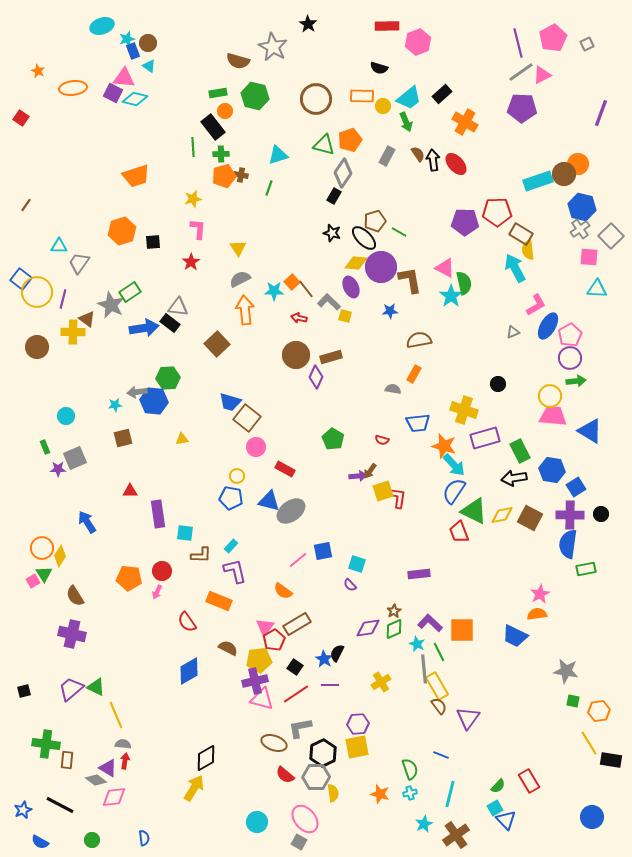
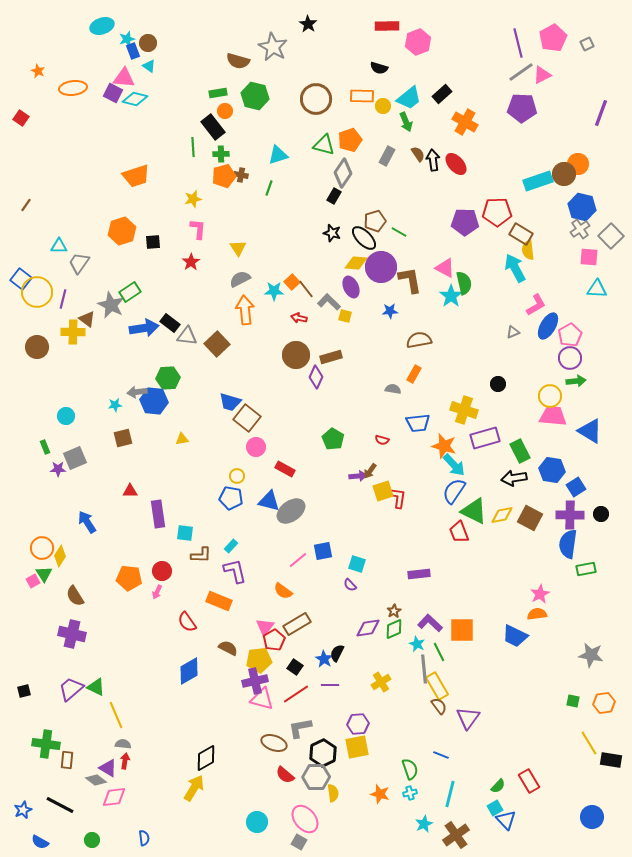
gray triangle at (178, 307): moved 9 px right, 29 px down
gray star at (566, 671): moved 25 px right, 16 px up
orange hexagon at (599, 711): moved 5 px right, 8 px up
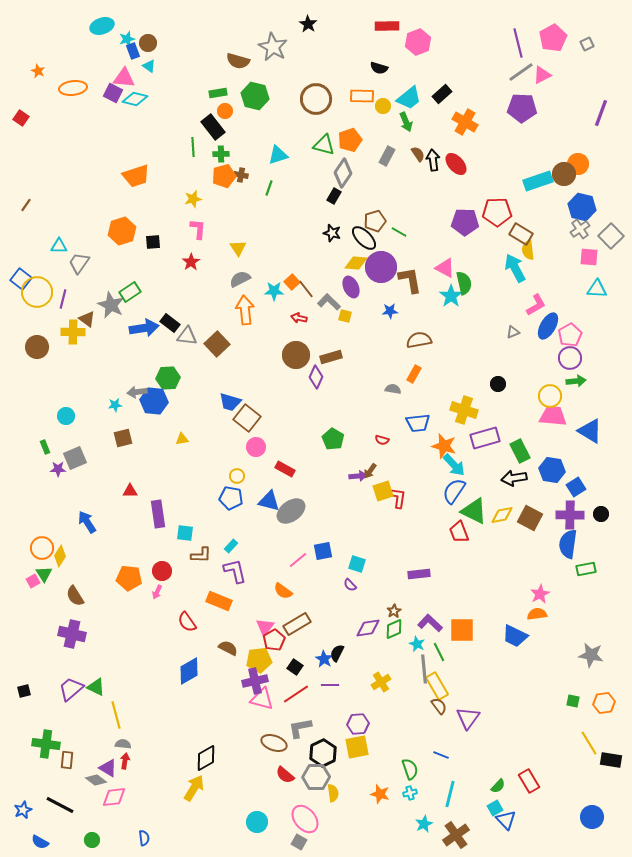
yellow line at (116, 715): rotated 8 degrees clockwise
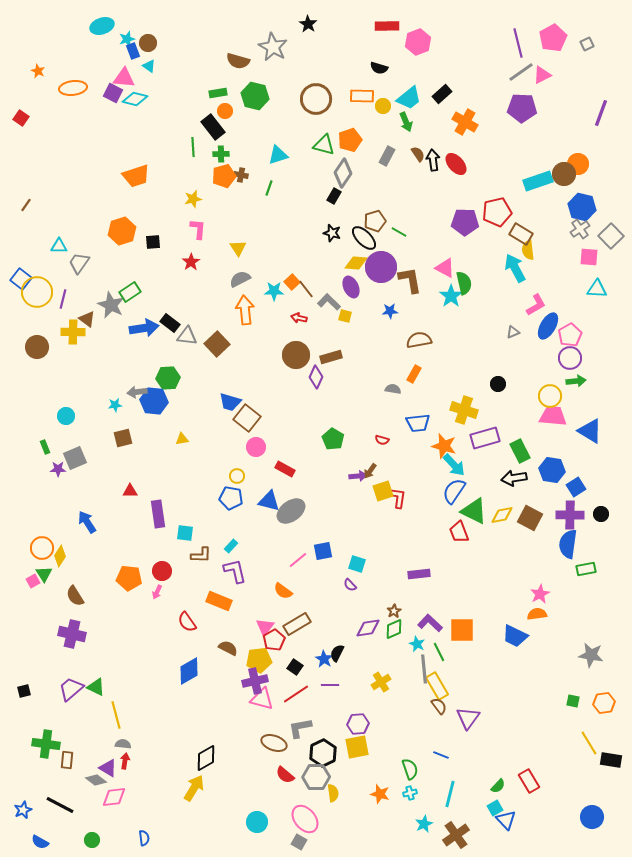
red pentagon at (497, 212): rotated 12 degrees counterclockwise
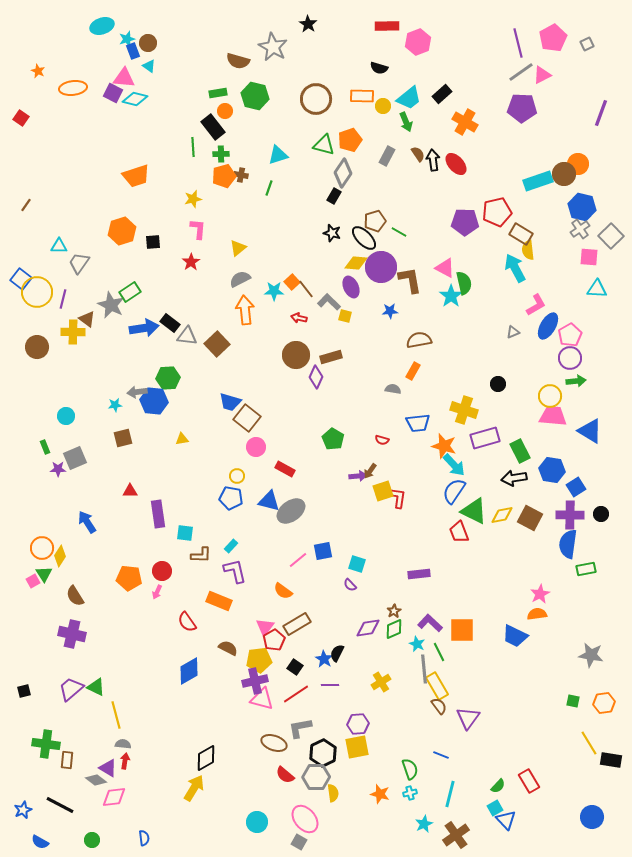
yellow triangle at (238, 248): rotated 24 degrees clockwise
orange rectangle at (414, 374): moved 1 px left, 3 px up
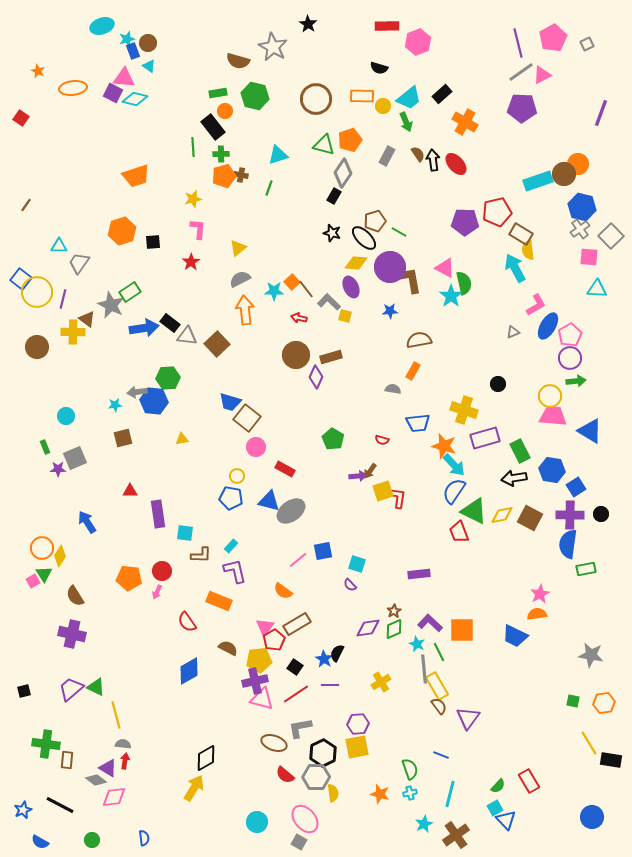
purple circle at (381, 267): moved 9 px right
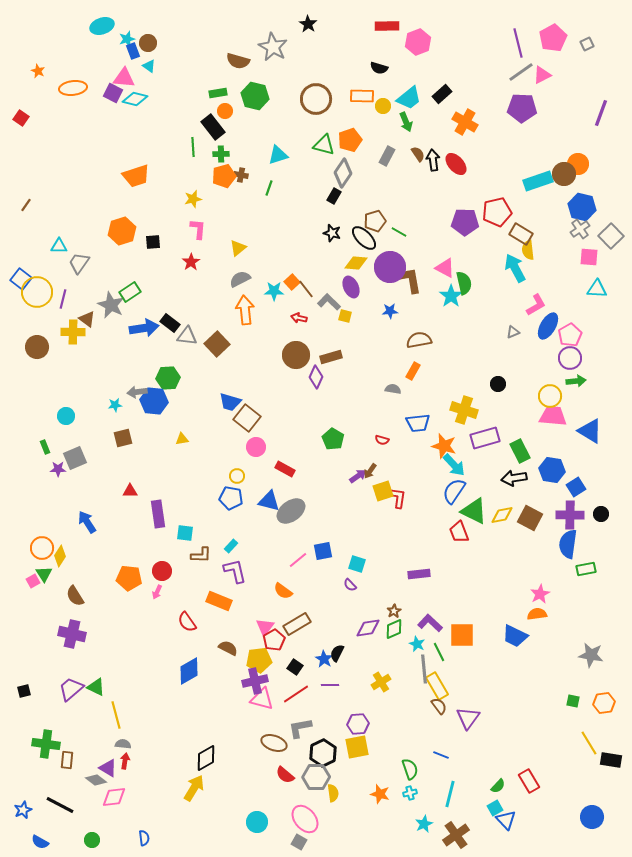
purple arrow at (358, 476): rotated 30 degrees counterclockwise
orange square at (462, 630): moved 5 px down
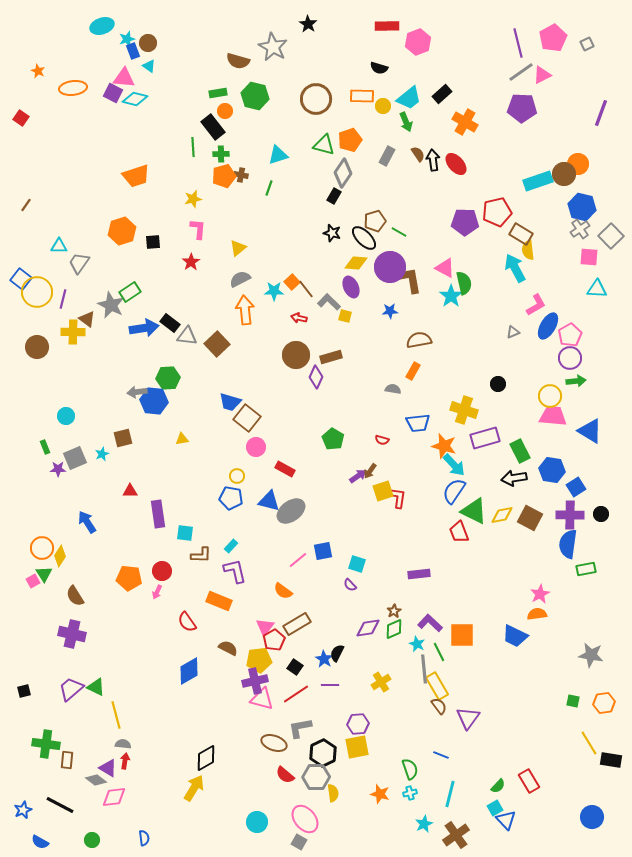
cyan star at (115, 405): moved 13 px left, 49 px down; rotated 16 degrees counterclockwise
